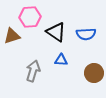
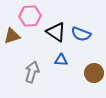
pink hexagon: moved 1 px up
blue semicircle: moved 5 px left; rotated 24 degrees clockwise
gray arrow: moved 1 px left, 1 px down
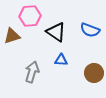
blue semicircle: moved 9 px right, 4 px up
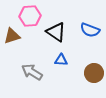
gray arrow: rotated 75 degrees counterclockwise
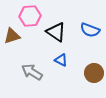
blue triangle: rotated 24 degrees clockwise
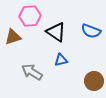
blue semicircle: moved 1 px right, 1 px down
brown triangle: moved 1 px right, 1 px down
blue triangle: rotated 40 degrees counterclockwise
brown circle: moved 8 px down
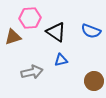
pink hexagon: moved 2 px down
gray arrow: rotated 135 degrees clockwise
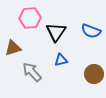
black triangle: rotated 30 degrees clockwise
brown triangle: moved 11 px down
gray arrow: rotated 120 degrees counterclockwise
brown circle: moved 7 px up
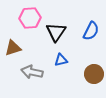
blue semicircle: rotated 84 degrees counterclockwise
gray arrow: rotated 35 degrees counterclockwise
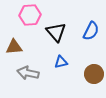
pink hexagon: moved 3 px up
black triangle: rotated 15 degrees counterclockwise
brown triangle: moved 1 px right, 1 px up; rotated 12 degrees clockwise
blue triangle: moved 2 px down
gray arrow: moved 4 px left, 1 px down
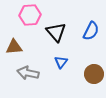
blue triangle: rotated 40 degrees counterclockwise
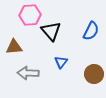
black triangle: moved 5 px left, 1 px up
gray arrow: rotated 10 degrees counterclockwise
